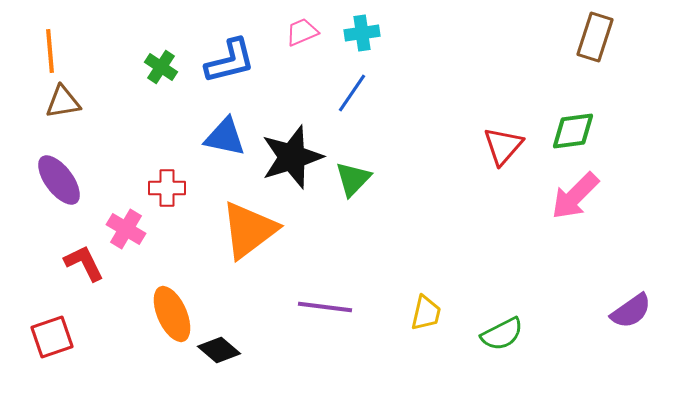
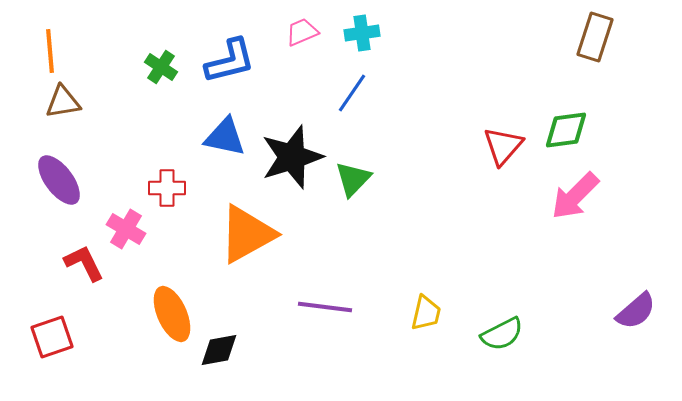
green diamond: moved 7 px left, 1 px up
orange triangle: moved 2 px left, 4 px down; rotated 8 degrees clockwise
purple semicircle: moved 5 px right; rotated 6 degrees counterclockwise
black diamond: rotated 51 degrees counterclockwise
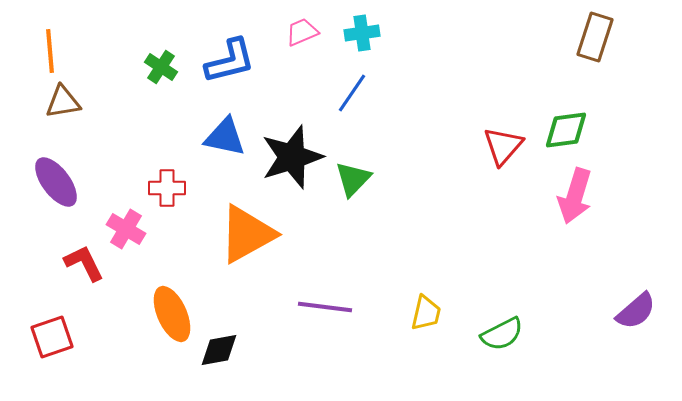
purple ellipse: moved 3 px left, 2 px down
pink arrow: rotated 28 degrees counterclockwise
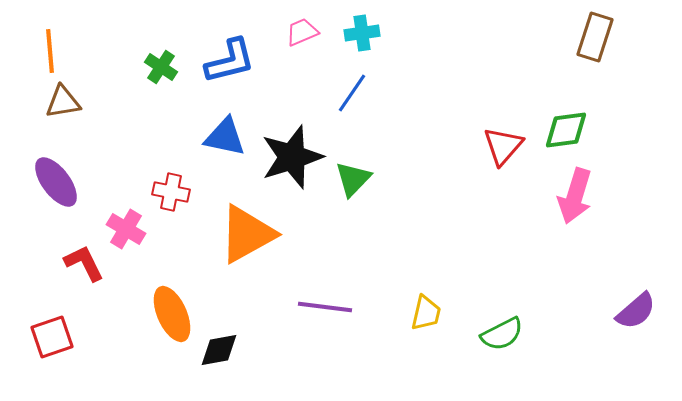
red cross: moved 4 px right, 4 px down; rotated 12 degrees clockwise
